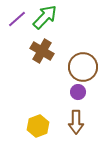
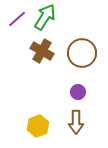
green arrow: rotated 12 degrees counterclockwise
brown circle: moved 1 px left, 14 px up
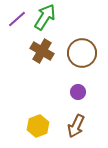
brown arrow: moved 4 px down; rotated 25 degrees clockwise
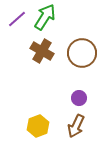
purple circle: moved 1 px right, 6 px down
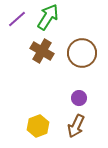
green arrow: moved 3 px right
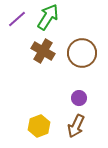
brown cross: moved 1 px right
yellow hexagon: moved 1 px right
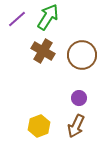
brown circle: moved 2 px down
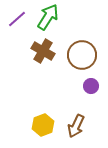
purple circle: moved 12 px right, 12 px up
yellow hexagon: moved 4 px right, 1 px up
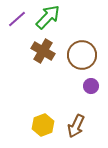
green arrow: rotated 12 degrees clockwise
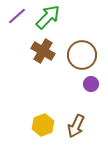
purple line: moved 3 px up
purple circle: moved 2 px up
